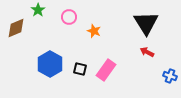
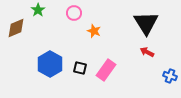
pink circle: moved 5 px right, 4 px up
black square: moved 1 px up
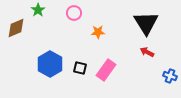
orange star: moved 4 px right, 1 px down; rotated 24 degrees counterclockwise
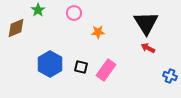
red arrow: moved 1 px right, 4 px up
black square: moved 1 px right, 1 px up
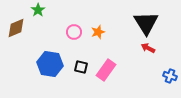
pink circle: moved 19 px down
orange star: rotated 16 degrees counterclockwise
blue hexagon: rotated 20 degrees counterclockwise
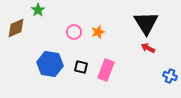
pink rectangle: rotated 15 degrees counterclockwise
